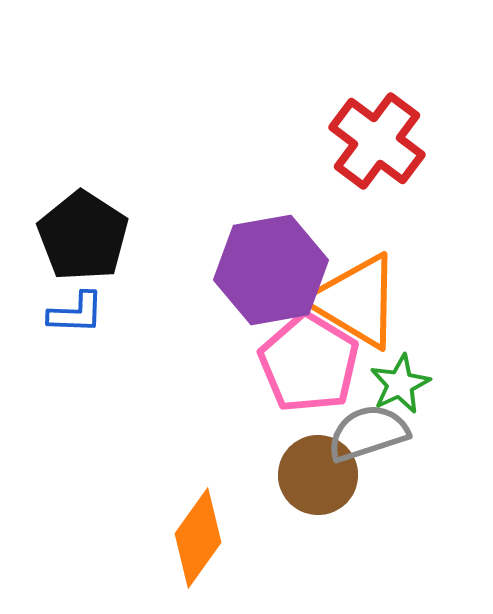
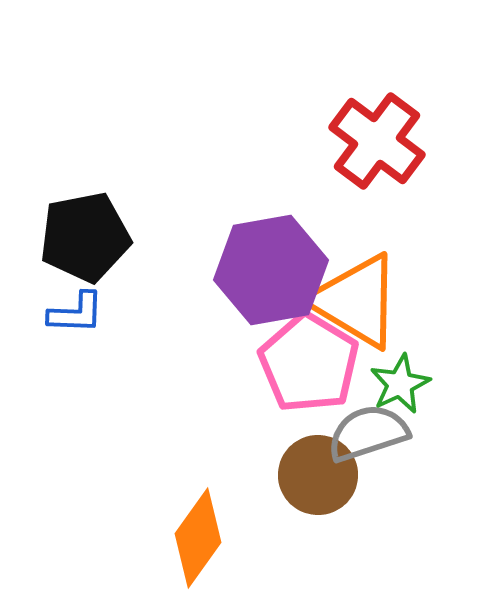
black pentagon: moved 2 px right, 1 px down; rotated 28 degrees clockwise
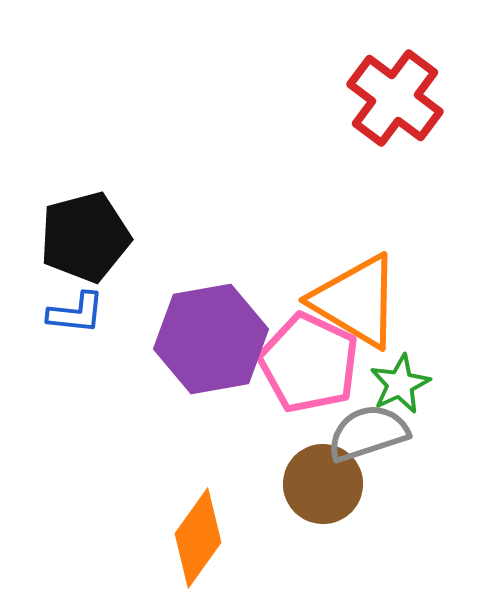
red cross: moved 18 px right, 43 px up
black pentagon: rotated 4 degrees counterclockwise
purple hexagon: moved 60 px left, 69 px down
blue L-shape: rotated 4 degrees clockwise
pink pentagon: rotated 6 degrees counterclockwise
brown circle: moved 5 px right, 9 px down
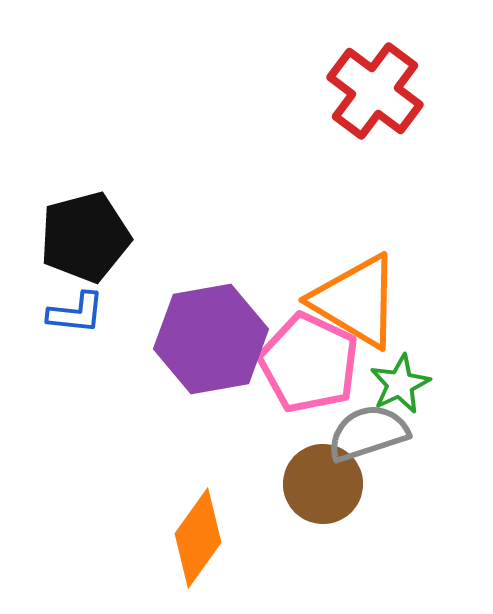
red cross: moved 20 px left, 7 px up
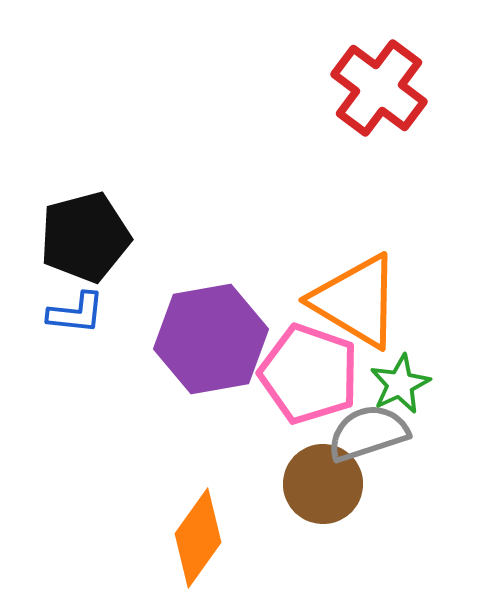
red cross: moved 4 px right, 3 px up
pink pentagon: moved 11 px down; rotated 6 degrees counterclockwise
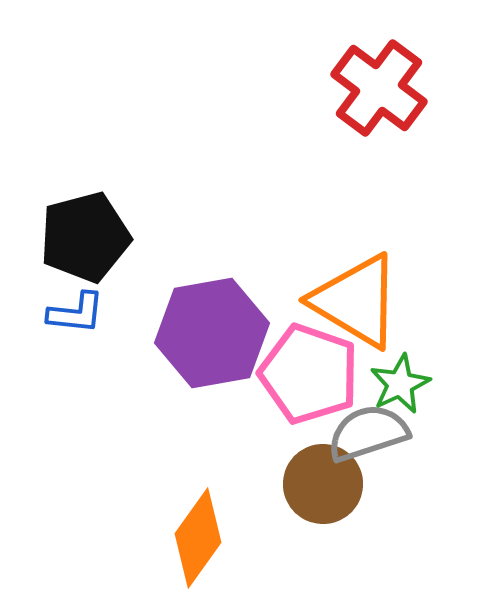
purple hexagon: moved 1 px right, 6 px up
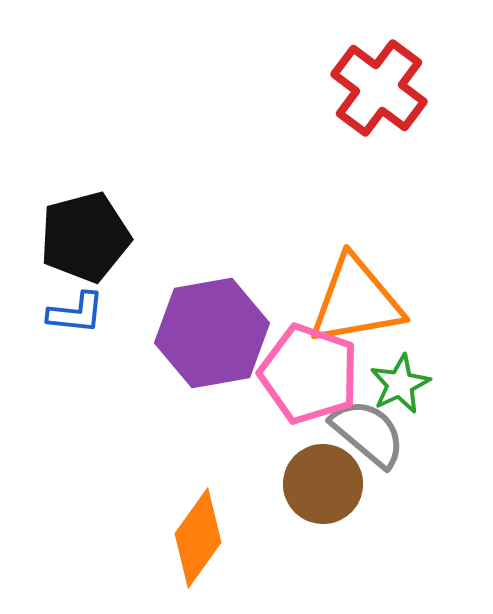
orange triangle: rotated 41 degrees counterclockwise
gray semicircle: rotated 58 degrees clockwise
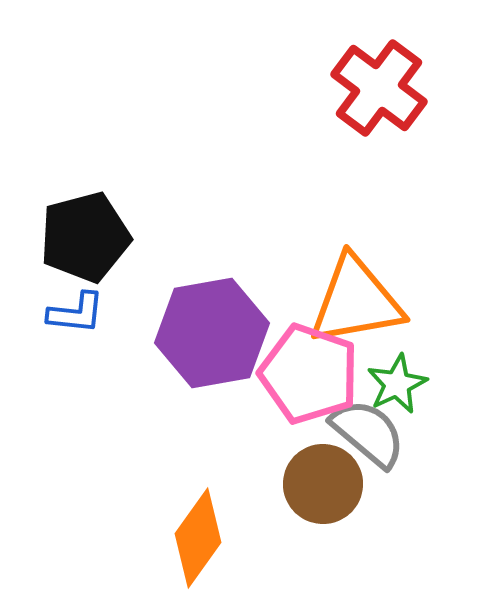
green star: moved 3 px left
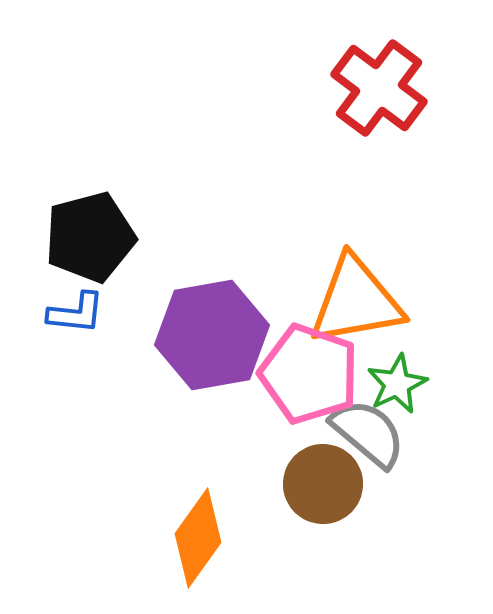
black pentagon: moved 5 px right
purple hexagon: moved 2 px down
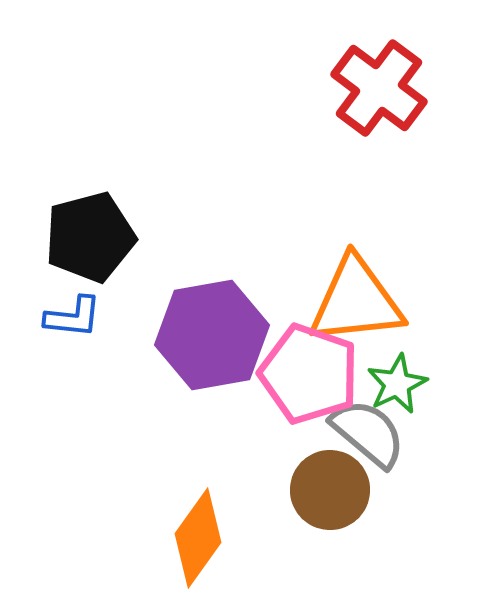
orange triangle: rotated 4 degrees clockwise
blue L-shape: moved 3 px left, 4 px down
brown circle: moved 7 px right, 6 px down
